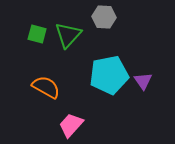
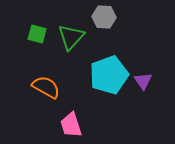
green triangle: moved 3 px right, 2 px down
cyan pentagon: rotated 9 degrees counterclockwise
pink trapezoid: rotated 60 degrees counterclockwise
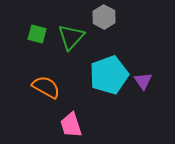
gray hexagon: rotated 25 degrees clockwise
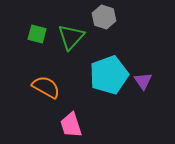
gray hexagon: rotated 10 degrees counterclockwise
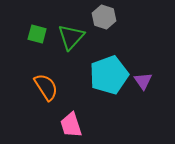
orange semicircle: rotated 28 degrees clockwise
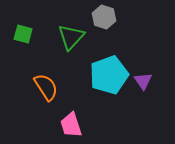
green square: moved 14 px left
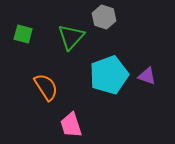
purple triangle: moved 4 px right, 5 px up; rotated 36 degrees counterclockwise
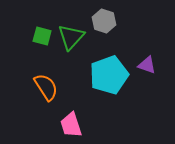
gray hexagon: moved 4 px down
green square: moved 19 px right, 2 px down
purple triangle: moved 11 px up
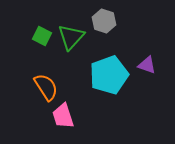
green square: rotated 12 degrees clockwise
pink trapezoid: moved 8 px left, 9 px up
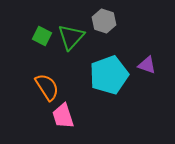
orange semicircle: moved 1 px right
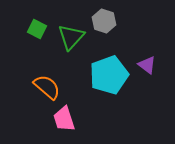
green square: moved 5 px left, 7 px up
purple triangle: rotated 18 degrees clockwise
orange semicircle: rotated 16 degrees counterclockwise
pink trapezoid: moved 1 px right, 3 px down
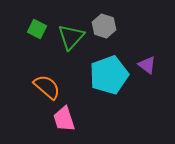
gray hexagon: moved 5 px down
